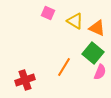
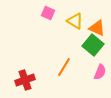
green square: moved 8 px up
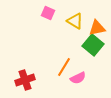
orange triangle: rotated 36 degrees counterclockwise
pink semicircle: moved 22 px left, 6 px down; rotated 42 degrees clockwise
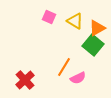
pink square: moved 1 px right, 4 px down
orange triangle: rotated 18 degrees counterclockwise
red cross: rotated 24 degrees counterclockwise
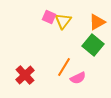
yellow triangle: moved 12 px left; rotated 36 degrees clockwise
orange triangle: moved 6 px up
red cross: moved 5 px up
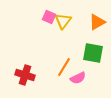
green square: moved 8 px down; rotated 30 degrees counterclockwise
red cross: rotated 30 degrees counterclockwise
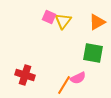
orange line: moved 18 px down
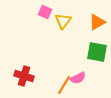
pink square: moved 4 px left, 5 px up
green square: moved 4 px right, 1 px up
red cross: moved 1 px left, 1 px down
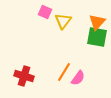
orange triangle: rotated 18 degrees counterclockwise
green square: moved 15 px up
pink semicircle: rotated 28 degrees counterclockwise
orange line: moved 13 px up
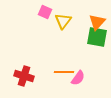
orange line: rotated 60 degrees clockwise
